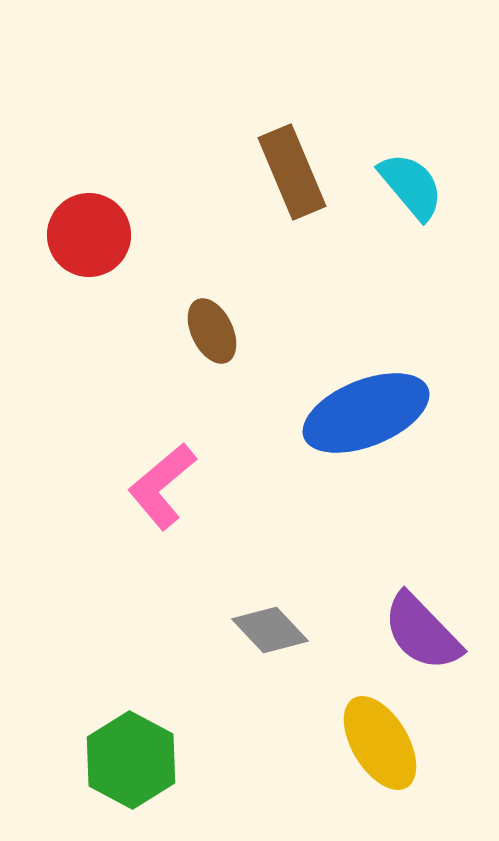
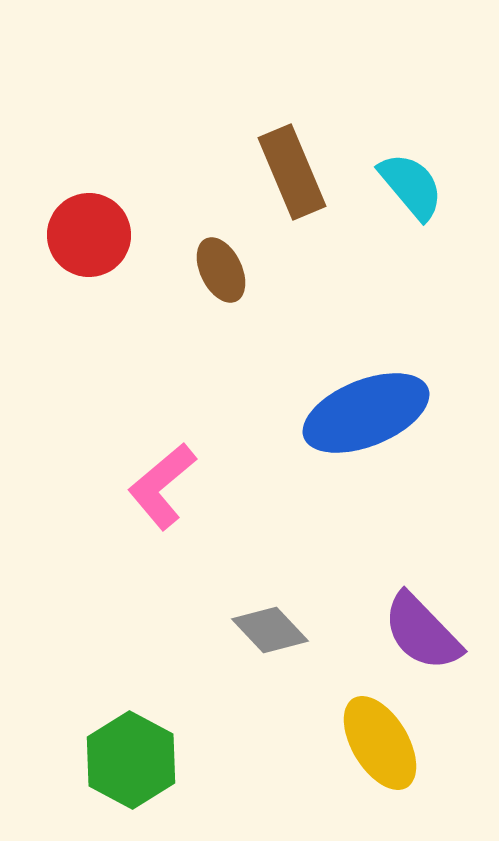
brown ellipse: moved 9 px right, 61 px up
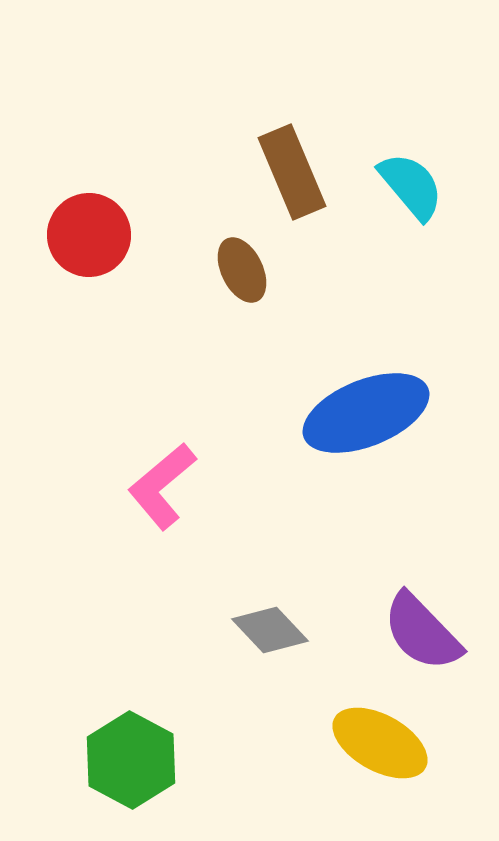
brown ellipse: moved 21 px right
yellow ellipse: rotated 30 degrees counterclockwise
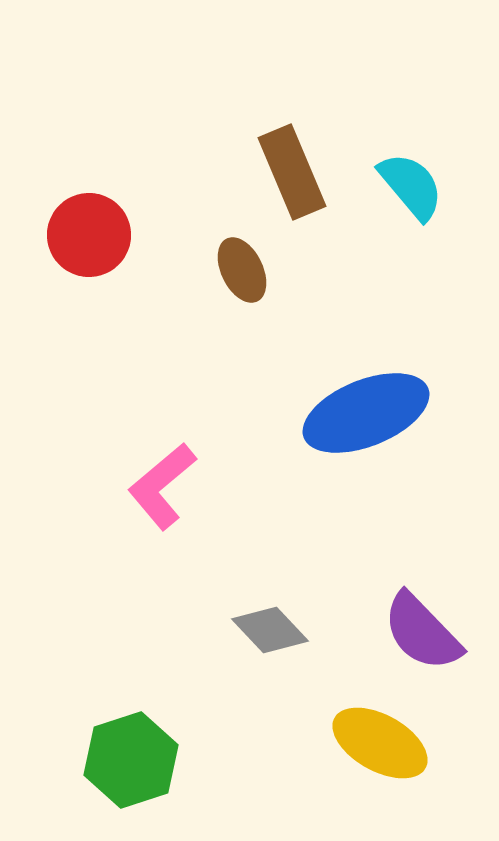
green hexagon: rotated 14 degrees clockwise
